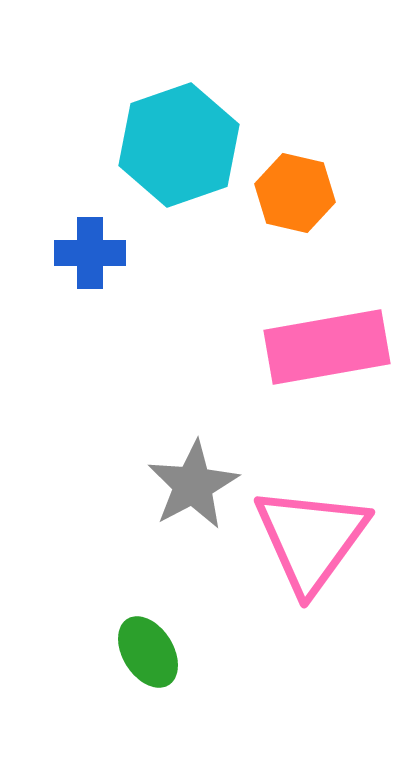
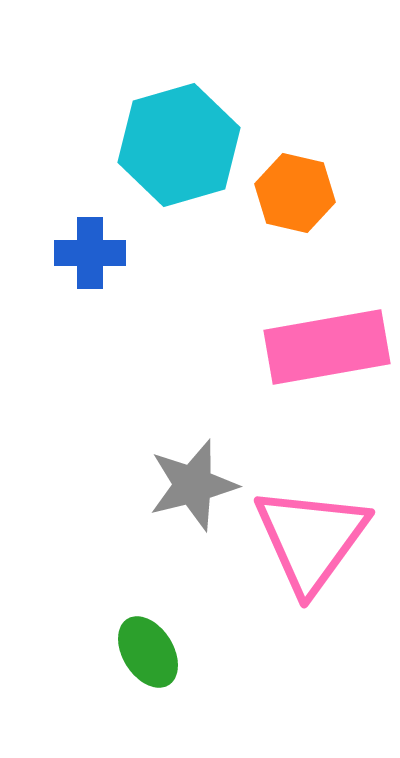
cyan hexagon: rotated 3 degrees clockwise
gray star: rotated 14 degrees clockwise
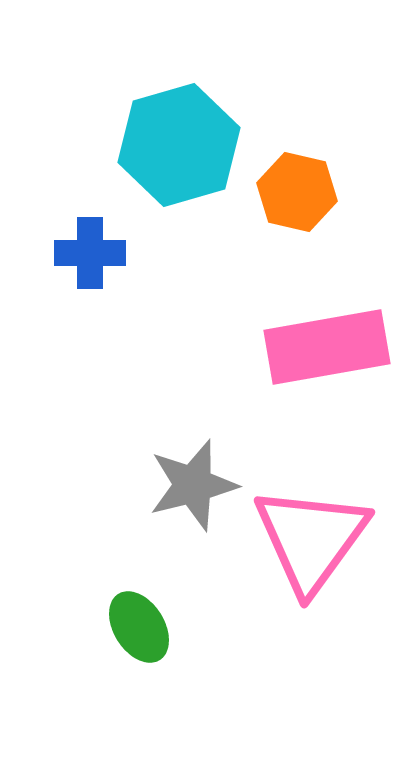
orange hexagon: moved 2 px right, 1 px up
green ellipse: moved 9 px left, 25 px up
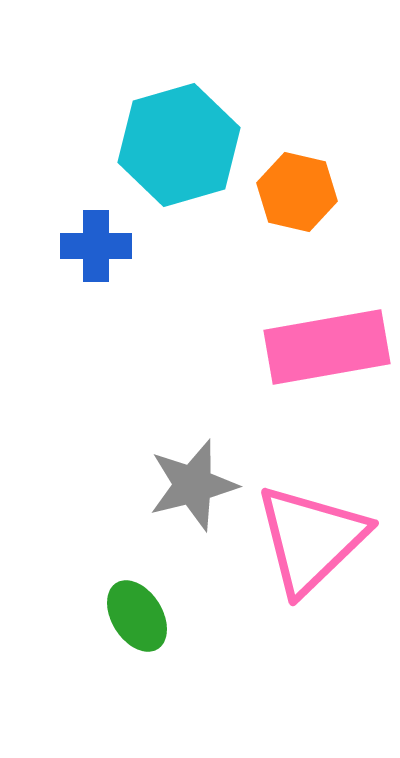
blue cross: moved 6 px right, 7 px up
pink triangle: rotated 10 degrees clockwise
green ellipse: moved 2 px left, 11 px up
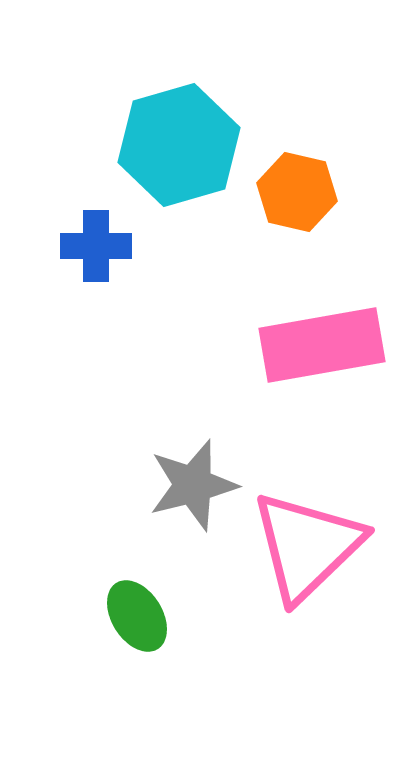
pink rectangle: moved 5 px left, 2 px up
pink triangle: moved 4 px left, 7 px down
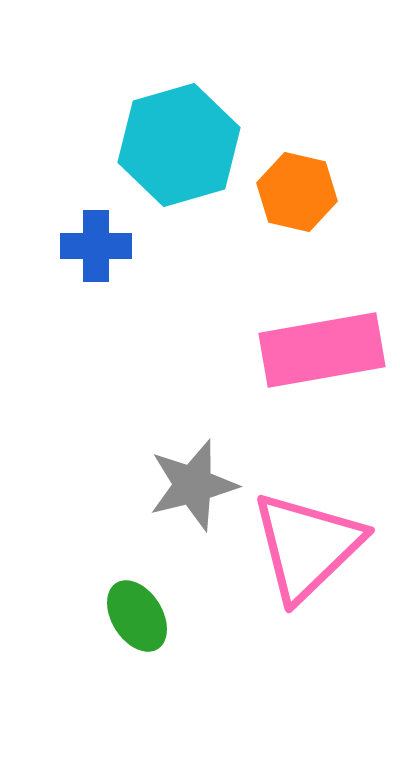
pink rectangle: moved 5 px down
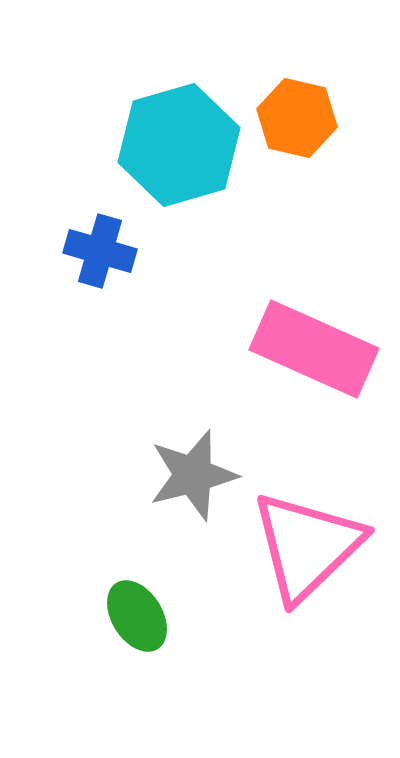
orange hexagon: moved 74 px up
blue cross: moved 4 px right, 5 px down; rotated 16 degrees clockwise
pink rectangle: moved 8 px left, 1 px up; rotated 34 degrees clockwise
gray star: moved 10 px up
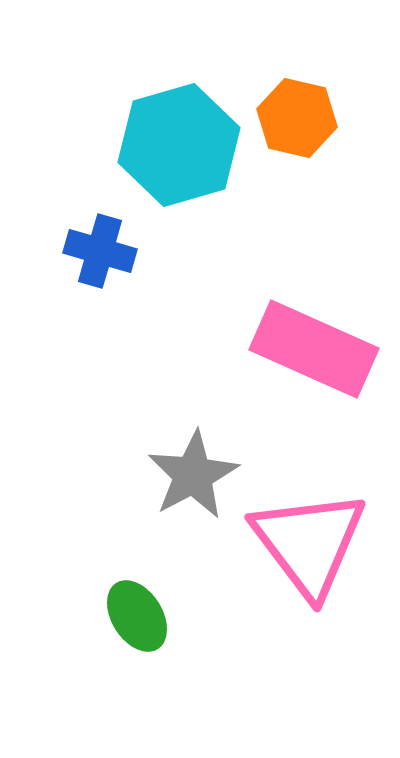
gray star: rotated 14 degrees counterclockwise
pink triangle: moved 2 px right, 3 px up; rotated 23 degrees counterclockwise
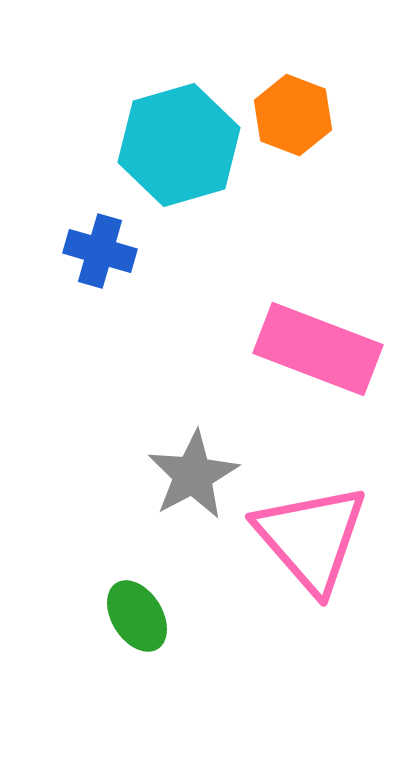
orange hexagon: moved 4 px left, 3 px up; rotated 8 degrees clockwise
pink rectangle: moved 4 px right; rotated 3 degrees counterclockwise
pink triangle: moved 2 px right, 5 px up; rotated 4 degrees counterclockwise
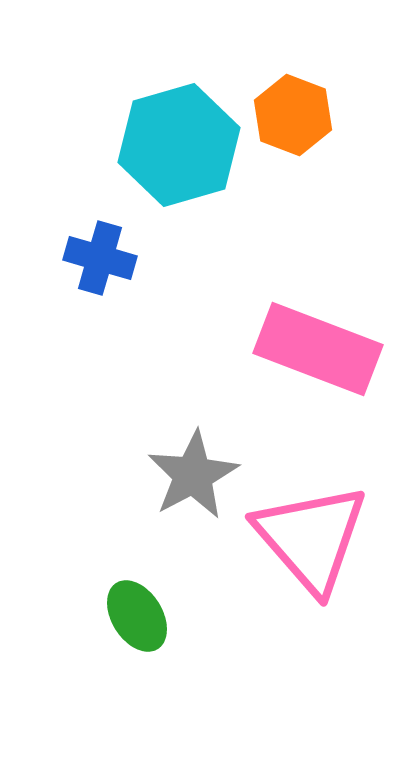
blue cross: moved 7 px down
